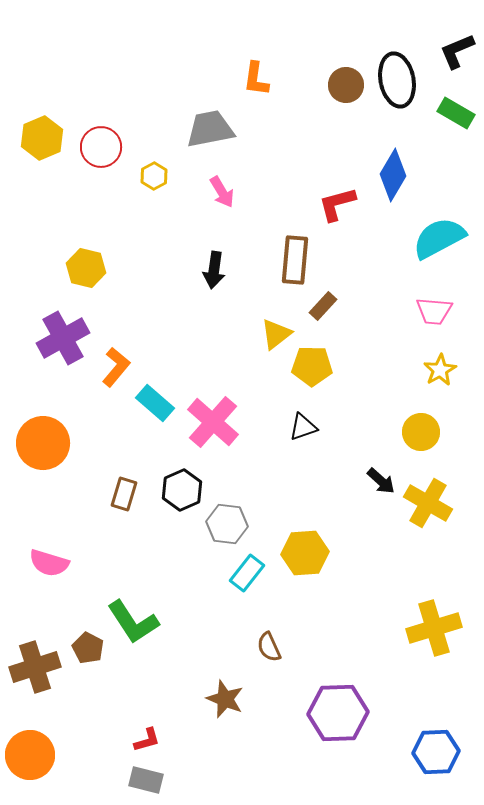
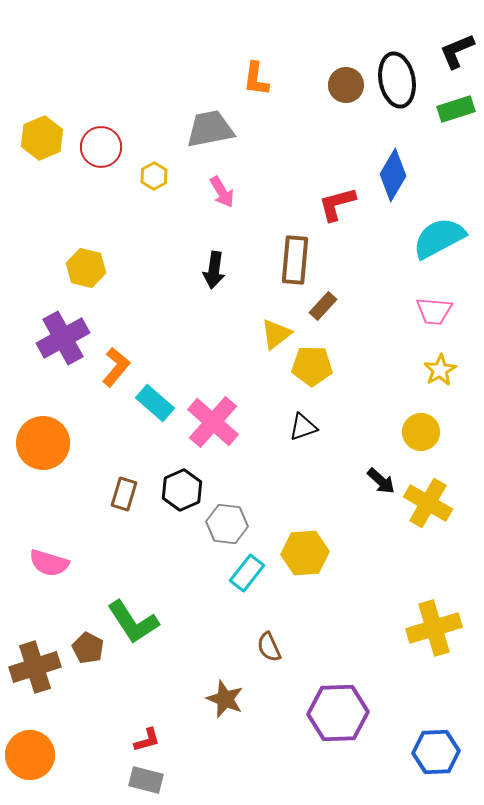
green rectangle at (456, 113): moved 4 px up; rotated 48 degrees counterclockwise
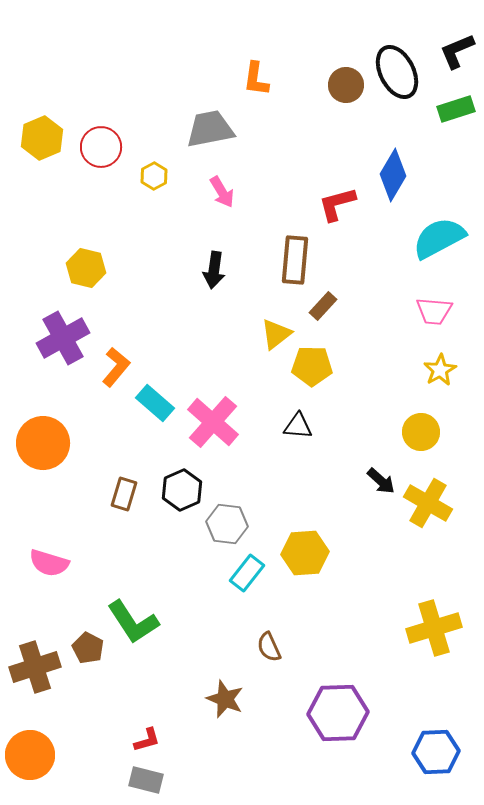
black ellipse at (397, 80): moved 8 px up; rotated 16 degrees counterclockwise
black triangle at (303, 427): moved 5 px left, 1 px up; rotated 24 degrees clockwise
